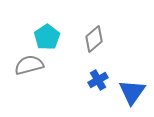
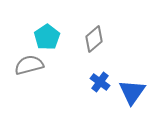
blue cross: moved 2 px right, 2 px down; rotated 24 degrees counterclockwise
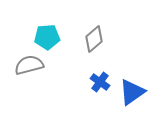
cyan pentagon: rotated 30 degrees clockwise
blue triangle: rotated 20 degrees clockwise
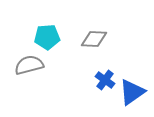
gray diamond: rotated 44 degrees clockwise
blue cross: moved 5 px right, 2 px up
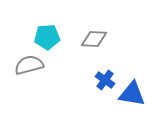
blue triangle: moved 2 px down; rotated 44 degrees clockwise
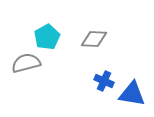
cyan pentagon: rotated 25 degrees counterclockwise
gray semicircle: moved 3 px left, 2 px up
blue cross: moved 1 px left, 1 px down; rotated 12 degrees counterclockwise
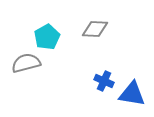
gray diamond: moved 1 px right, 10 px up
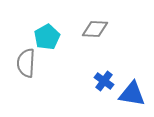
gray semicircle: rotated 72 degrees counterclockwise
blue cross: rotated 12 degrees clockwise
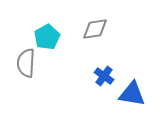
gray diamond: rotated 12 degrees counterclockwise
blue cross: moved 5 px up
